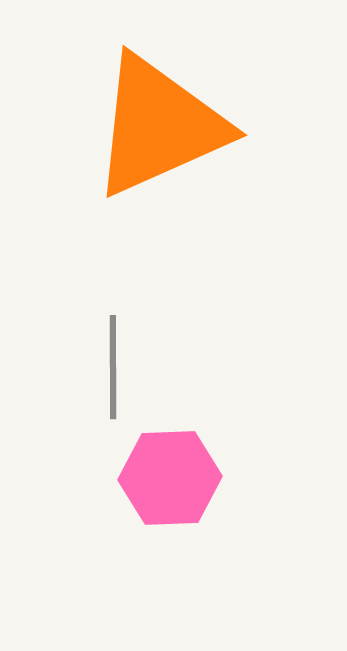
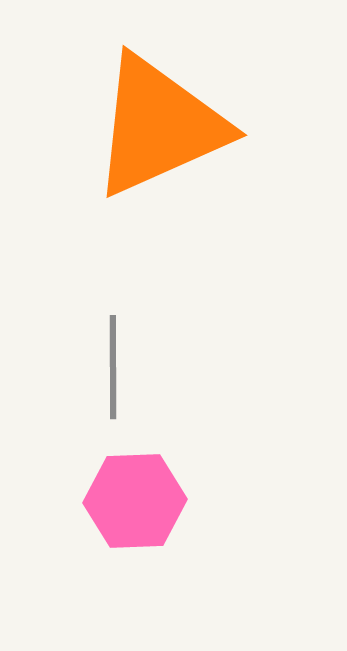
pink hexagon: moved 35 px left, 23 px down
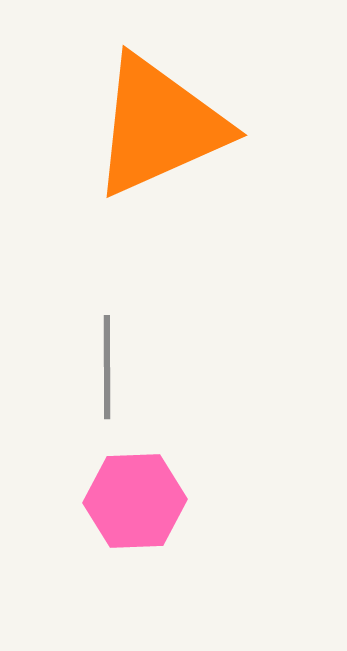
gray line: moved 6 px left
